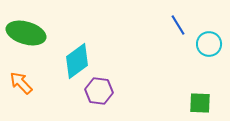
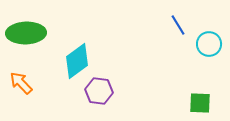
green ellipse: rotated 18 degrees counterclockwise
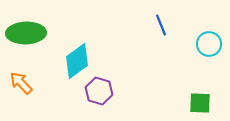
blue line: moved 17 px left; rotated 10 degrees clockwise
purple hexagon: rotated 8 degrees clockwise
